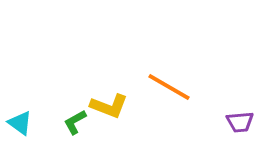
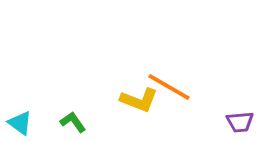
yellow L-shape: moved 30 px right, 6 px up
green L-shape: moved 2 px left; rotated 84 degrees clockwise
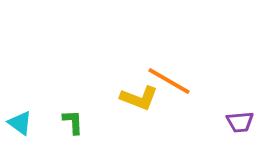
orange line: moved 6 px up
yellow L-shape: moved 2 px up
green L-shape: rotated 32 degrees clockwise
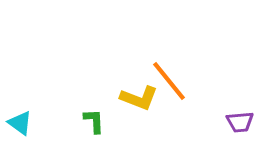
orange line: rotated 21 degrees clockwise
green L-shape: moved 21 px right, 1 px up
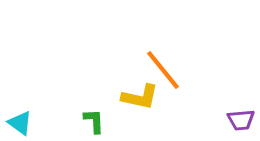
orange line: moved 6 px left, 11 px up
yellow L-shape: moved 1 px right, 1 px up; rotated 9 degrees counterclockwise
purple trapezoid: moved 1 px right, 2 px up
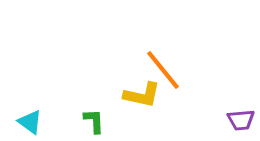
yellow L-shape: moved 2 px right, 2 px up
cyan triangle: moved 10 px right, 1 px up
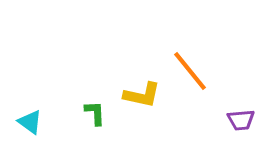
orange line: moved 27 px right, 1 px down
green L-shape: moved 1 px right, 8 px up
